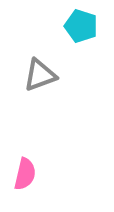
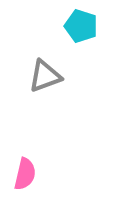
gray triangle: moved 5 px right, 1 px down
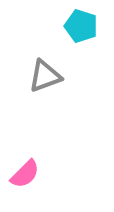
pink semicircle: rotated 32 degrees clockwise
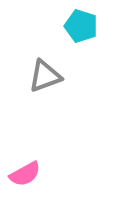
pink semicircle: rotated 16 degrees clockwise
